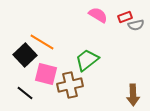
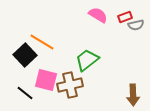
pink square: moved 6 px down
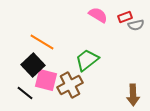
black square: moved 8 px right, 10 px down
brown cross: rotated 15 degrees counterclockwise
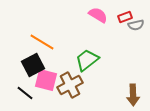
black square: rotated 15 degrees clockwise
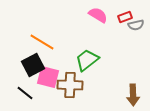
pink square: moved 2 px right, 3 px up
brown cross: rotated 30 degrees clockwise
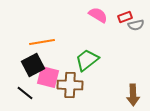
orange line: rotated 40 degrees counterclockwise
